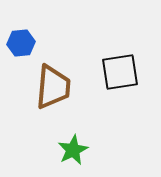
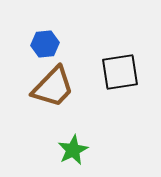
blue hexagon: moved 24 px right, 1 px down
brown trapezoid: rotated 39 degrees clockwise
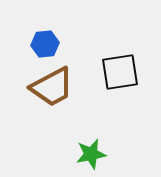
brown trapezoid: moved 1 px left; rotated 18 degrees clockwise
green star: moved 18 px right, 4 px down; rotated 16 degrees clockwise
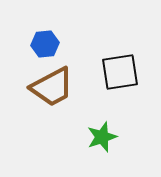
green star: moved 11 px right, 17 px up; rotated 8 degrees counterclockwise
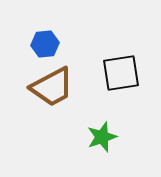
black square: moved 1 px right, 1 px down
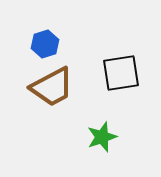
blue hexagon: rotated 12 degrees counterclockwise
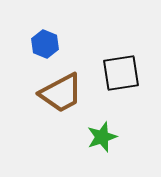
blue hexagon: rotated 20 degrees counterclockwise
brown trapezoid: moved 9 px right, 6 px down
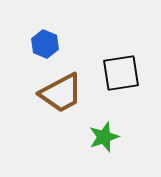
green star: moved 2 px right
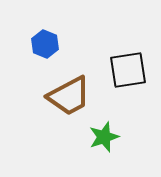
black square: moved 7 px right, 3 px up
brown trapezoid: moved 8 px right, 3 px down
